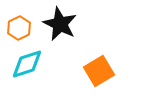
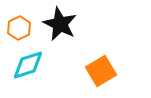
cyan diamond: moved 1 px right, 1 px down
orange square: moved 2 px right
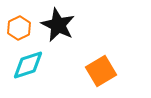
black star: moved 2 px left, 1 px down
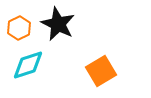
black star: moved 1 px up
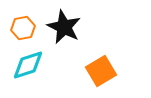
black star: moved 6 px right, 3 px down
orange hexagon: moved 4 px right; rotated 15 degrees clockwise
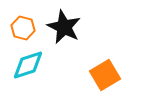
orange hexagon: rotated 25 degrees clockwise
orange square: moved 4 px right, 4 px down
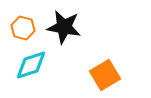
black star: rotated 16 degrees counterclockwise
cyan diamond: moved 3 px right
